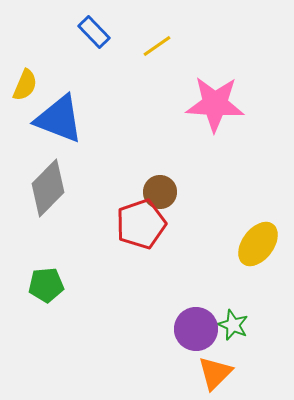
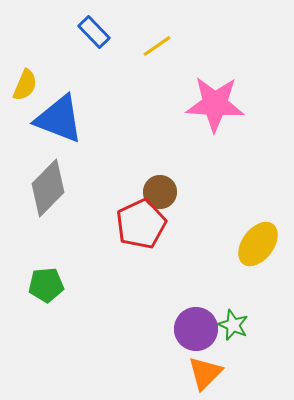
red pentagon: rotated 6 degrees counterclockwise
orange triangle: moved 10 px left
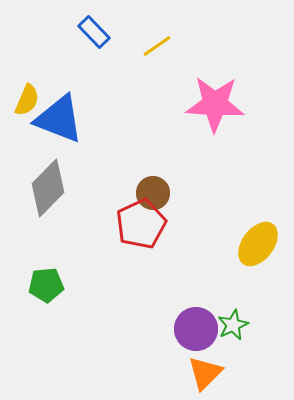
yellow semicircle: moved 2 px right, 15 px down
brown circle: moved 7 px left, 1 px down
green star: rotated 24 degrees clockwise
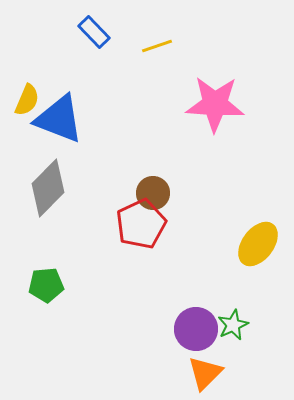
yellow line: rotated 16 degrees clockwise
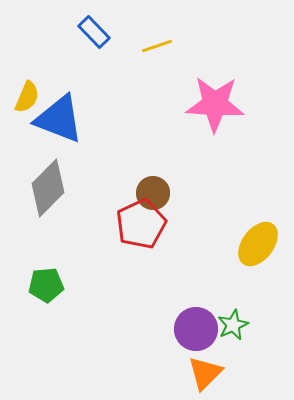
yellow semicircle: moved 3 px up
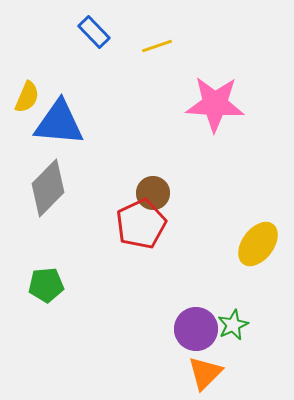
blue triangle: moved 4 px down; rotated 16 degrees counterclockwise
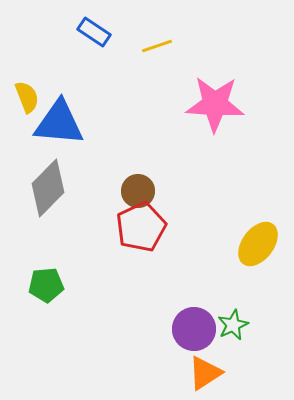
blue rectangle: rotated 12 degrees counterclockwise
yellow semicircle: rotated 44 degrees counterclockwise
brown circle: moved 15 px left, 2 px up
red pentagon: moved 3 px down
purple circle: moved 2 px left
orange triangle: rotated 12 degrees clockwise
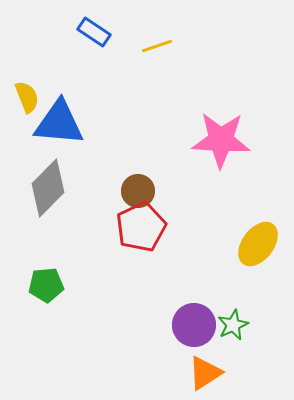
pink star: moved 6 px right, 36 px down
purple circle: moved 4 px up
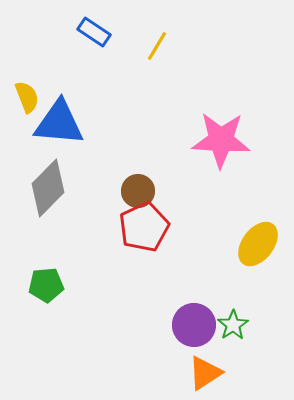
yellow line: rotated 40 degrees counterclockwise
red pentagon: moved 3 px right
green star: rotated 8 degrees counterclockwise
